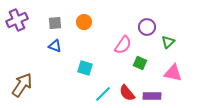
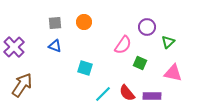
purple cross: moved 3 px left, 27 px down; rotated 20 degrees counterclockwise
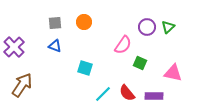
green triangle: moved 15 px up
purple rectangle: moved 2 px right
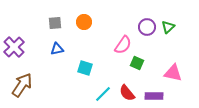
blue triangle: moved 2 px right, 3 px down; rotated 32 degrees counterclockwise
green square: moved 3 px left
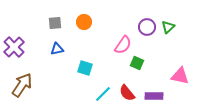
pink triangle: moved 7 px right, 3 px down
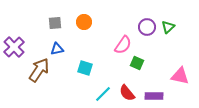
brown arrow: moved 17 px right, 15 px up
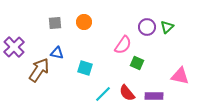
green triangle: moved 1 px left
blue triangle: moved 4 px down; rotated 24 degrees clockwise
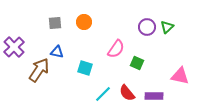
pink semicircle: moved 7 px left, 4 px down
blue triangle: moved 1 px up
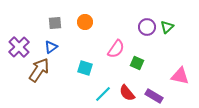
orange circle: moved 1 px right
purple cross: moved 5 px right
blue triangle: moved 6 px left, 5 px up; rotated 48 degrees counterclockwise
purple rectangle: rotated 30 degrees clockwise
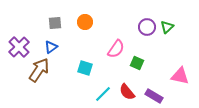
red semicircle: moved 1 px up
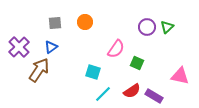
cyan square: moved 8 px right, 4 px down
red semicircle: moved 5 px right, 1 px up; rotated 84 degrees counterclockwise
